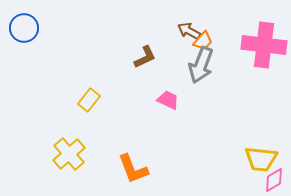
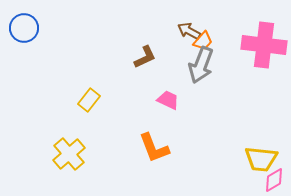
orange L-shape: moved 21 px right, 21 px up
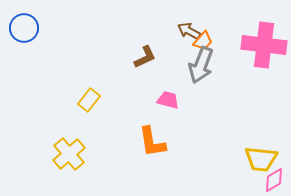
pink trapezoid: rotated 10 degrees counterclockwise
orange L-shape: moved 2 px left, 6 px up; rotated 12 degrees clockwise
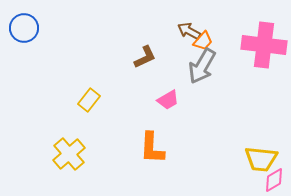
gray arrow: moved 1 px right, 1 px down; rotated 9 degrees clockwise
pink trapezoid: rotated 135 degrees clockwise
orange L-shape: moved 6 px down; rotated 12 degrees clockwise
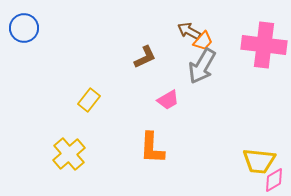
yellow trapezoid: moved 2 px left, 2 px down
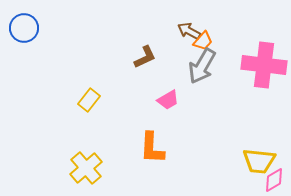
pink cross: moved 20 px down
yellow cross: moved 17 px right, 14 px down
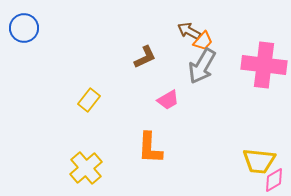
orange L-shape: moved 2 px left
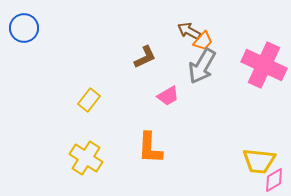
pink cross: rotated 18 degrees clockwise
pink trapezoid: moved 4 px up
yellow cross: moved 10 px up; rotated 16 degrees counterclockwise
